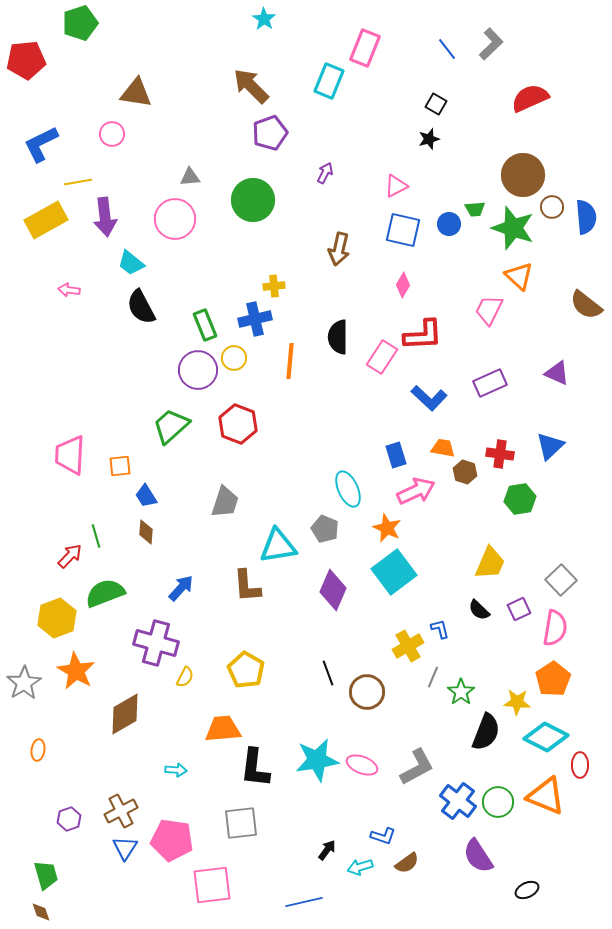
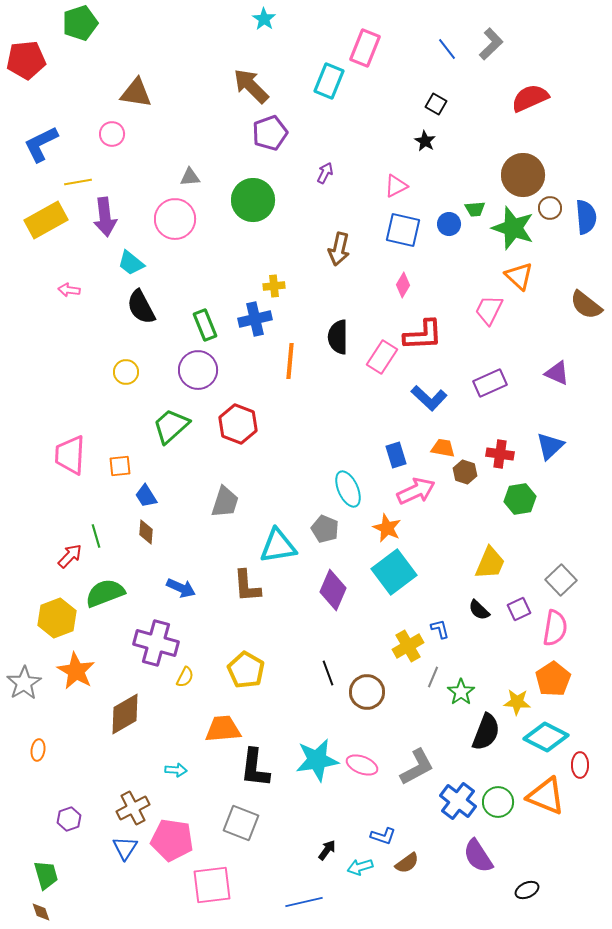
black star at (429, 139): moved 4 px left, 2 px down; rotated 25 degrees counterclockwise
brown circle at (552, 207): moved 2 px left, 1 px down
yellow circle at (234, 358): moved 108 px left, 14 px down
blue arrow at (181, 588): rotated 72 degrees clockwise
brown cross at (121, 811): moved 12 px right, 3 px up
gray square at (241, 823): rotated 27 degrees clockwise
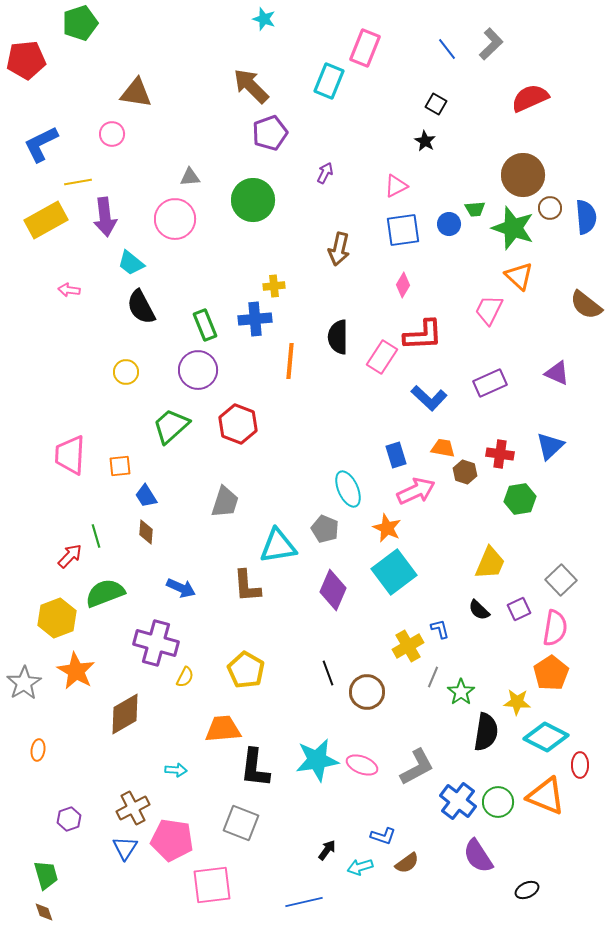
cyan star at (264, 19): rotated 15 degrees counterclockwise
blue square at (403, 230): rotated 21 degrees counterclockwise
blue cross at (255, 319): rotated 8 degrees clockwise
orange pentagon at (553, 679): moved 2 px left, 6 px up
black semicircle at (486, 732): rotated 12 degrees counterclockwise
brown diamond at (41, 912): moved 3 px right
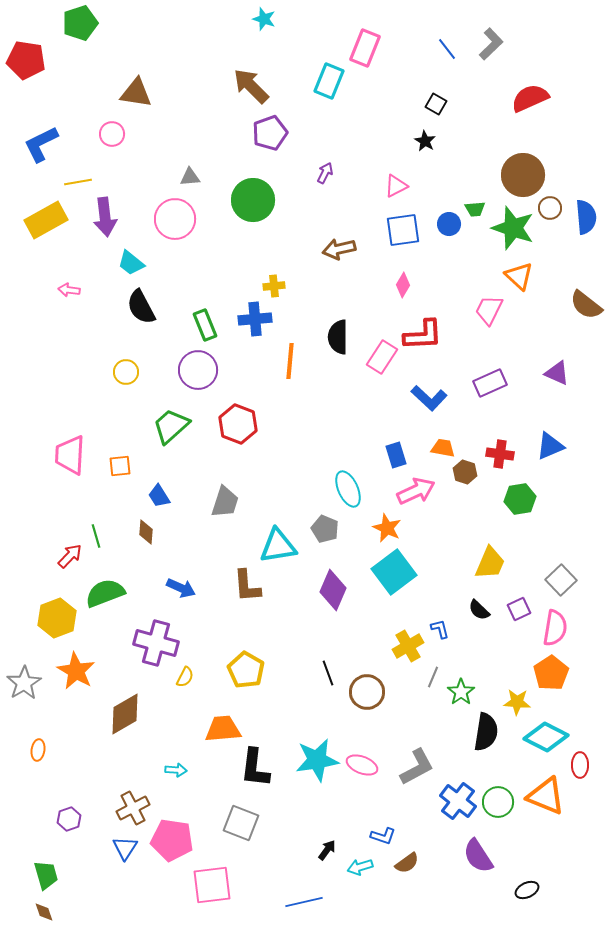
red pentagon at (26, 60): rotated 15 degrees clockwise
brown arrow at (339, 249): rotated 64 degrees clockwise
blue triangle at (550, 446): rotated 20 degrees clockwise
blue trapezoid at (146, 496): moved 13 px right
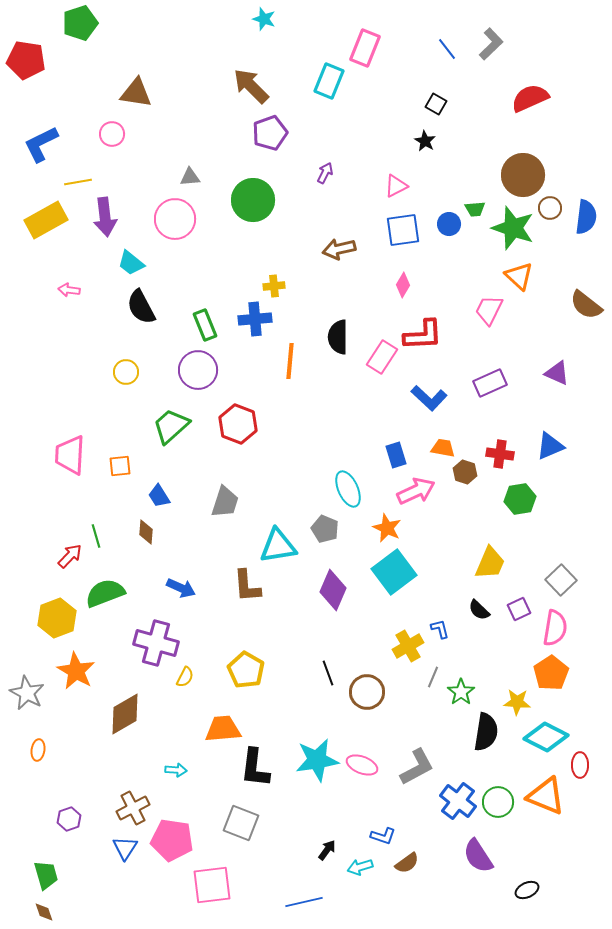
blue semicircle at (586, 217): rotated 12 degrees clockwise
gray star at (24, 683): moved 3 px right, 10 px down; rotated 12 degrees counterclockwise
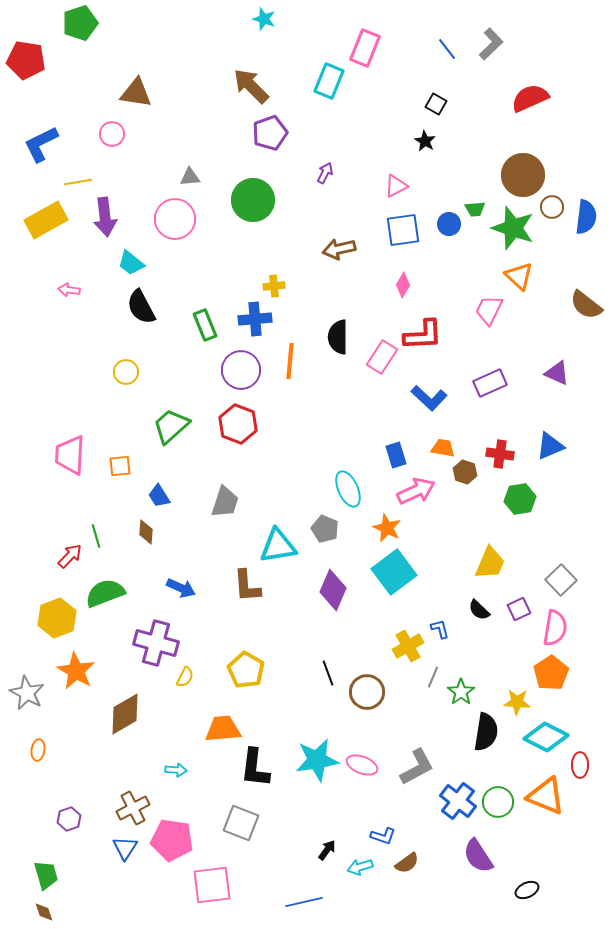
brown circle at (550, 208): moved 2 px right, 1 px up
purple circle at (198, 370): moved 43 px right
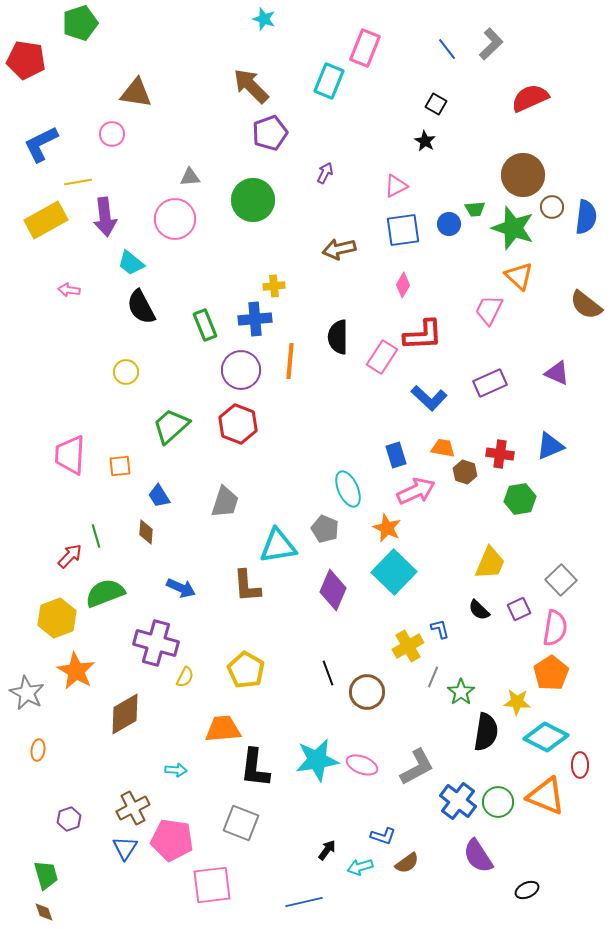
cyan square at (394, 572): rotated 9 degrees counterclockwise
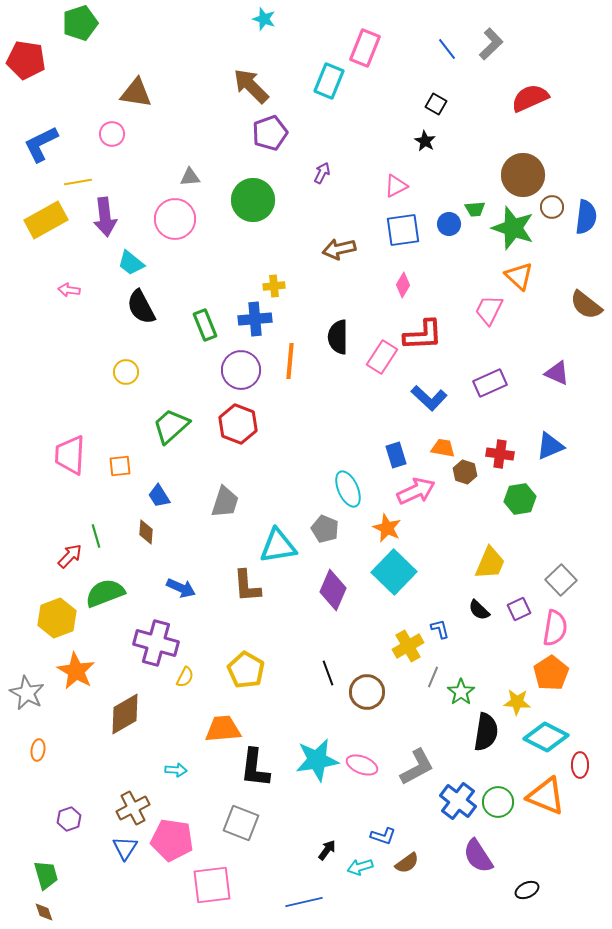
purple arrow at (325, 173): moved 3 px left
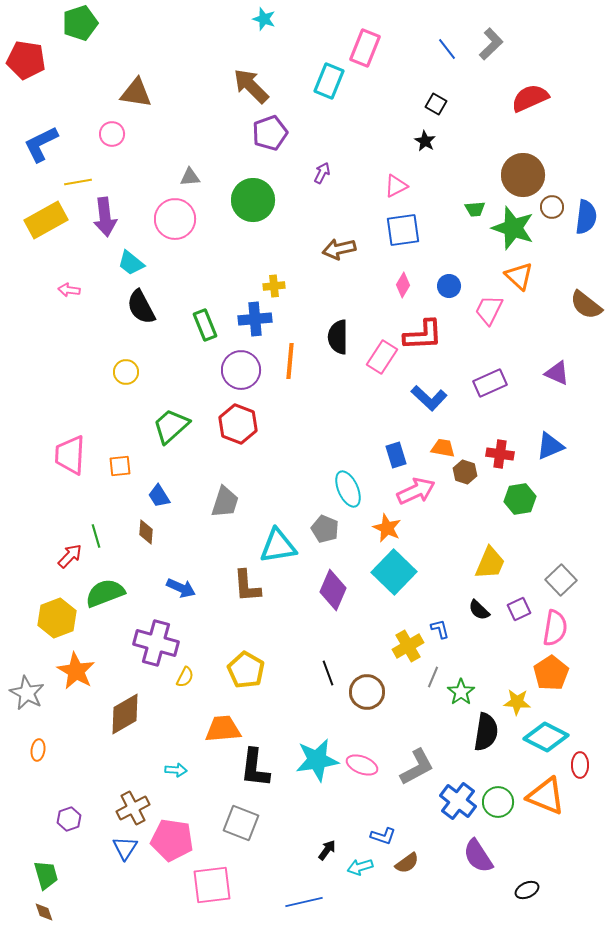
blue circle at (449, 224): moved 62 px down
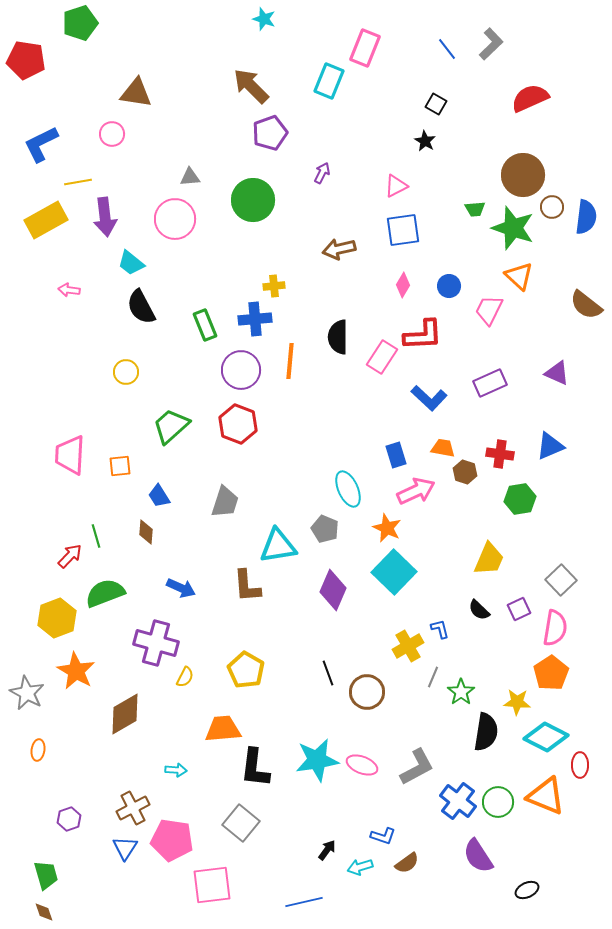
yellow trapezoid at (490, 563): moved 1 px left, 4 px up
gray square at (241, 823): rotated 18 degrees clockwise
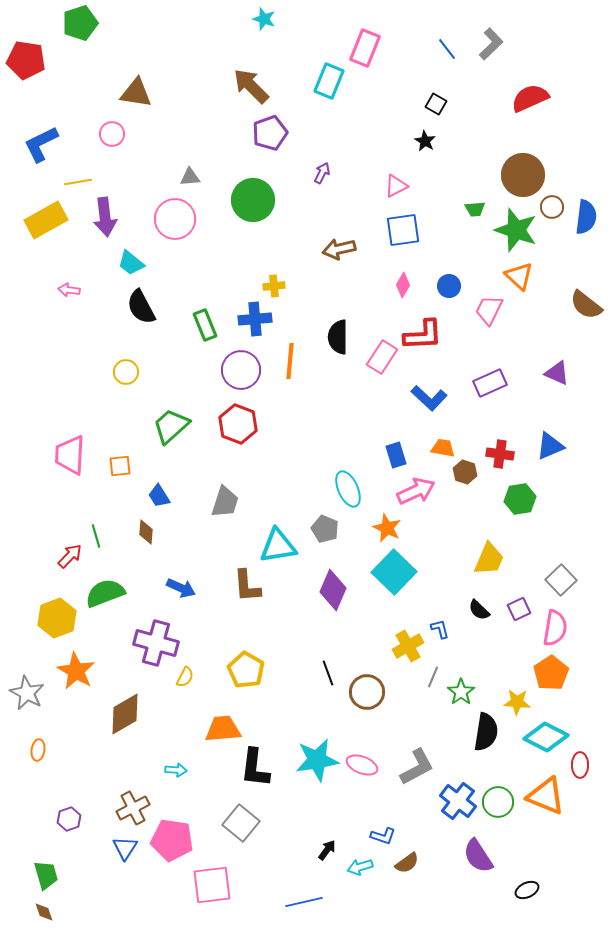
green star at (513, 228): moved 3 px right, 2 px down
